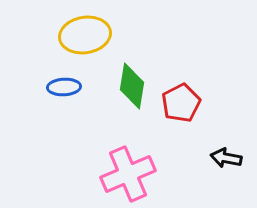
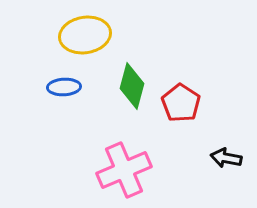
green diamond: rotated 6 degrees clockwise
red pentagon: rotated 12 degrees counterclockwise
pink cross: moved 4 px left, 4 px up
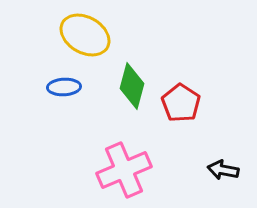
yellow ellipse: rotated 39 degrees clockwise
black arrow: moved 3 px left, 12 px down
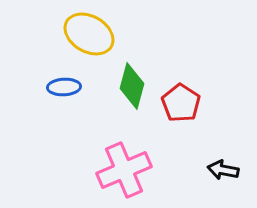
yellow ellipse: moved 4 px right, 1 px up
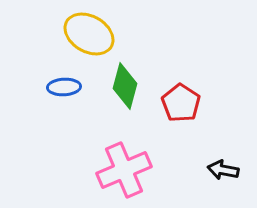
green diamond: moved 7 px left
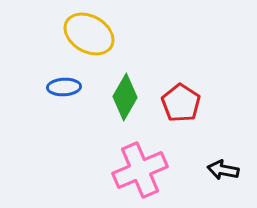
green diamond: moved 11 px down; rotated 15 degrees clockwise
pink cross: moved 16 px right
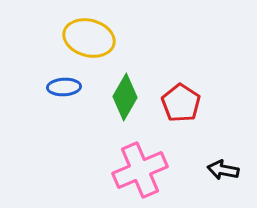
yellow ellipse: moved 4 px down; rotated 15 degrees counterclockwise
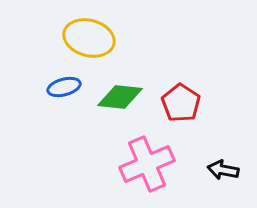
blue ellipse: rotated 12 degrees counterclockwise
green diamond: moved 5 px left; rotated 66 degrees clockwise
pink cross: moved 7 px right, 6 px up
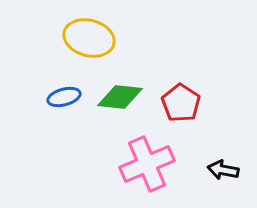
blue ellipse: moved 10 px down
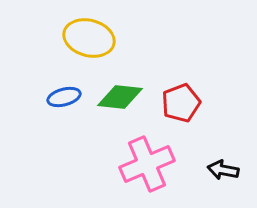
red pentagon: rotated 18 degrees clockwise
